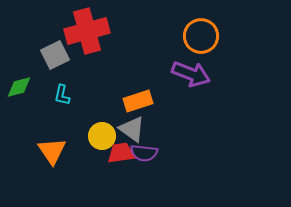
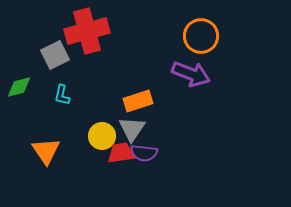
gray triangle: rotated 28 degrees clockwise
orange triangle: moved 6 px left
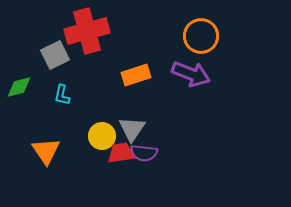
orange rectangle: moved 2 px left, 26 px up
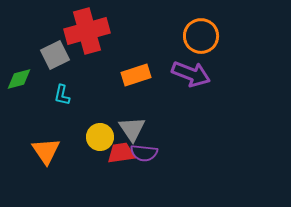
green diamond: moved 8 px up
gray triangle: rotated 8 degrees counterclockwise
yellow circle: moved 2 px left, 1 px down
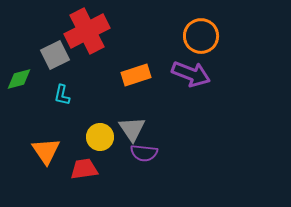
red cross: rotated 12 degrees counterclockwise
red trapezoid: moved 37 px left, 16 px down
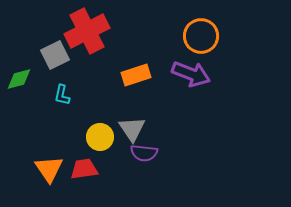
orange triangle: moved 3 px right, 18 px down
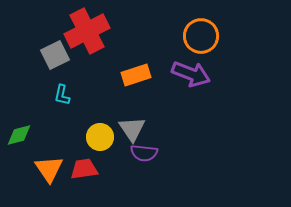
green diamond: moved 56 px down
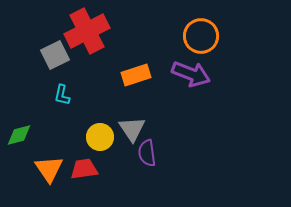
purple semicircle: moved 3 px right; rotated 76 degrees clockwise
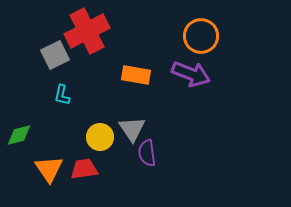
orange rectangle: rotated 28 degrees clockwise
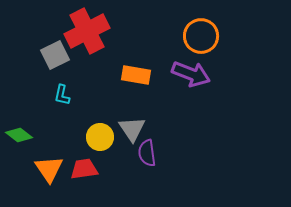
green diamond: rotated 52 degrees clockwise
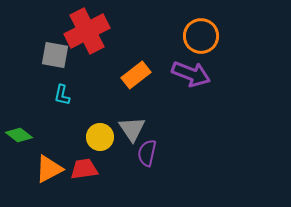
gray square: rotated 36 degrees clockwise
orange rectangle: rotated 48 degrees counterclockwise
purple semicircle: rotated 20 degrees clockwise
orange triangle: rotated 36 degrees clockwise
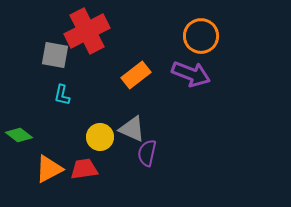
gray triangle: rotated 32 degrees counterclockwise
